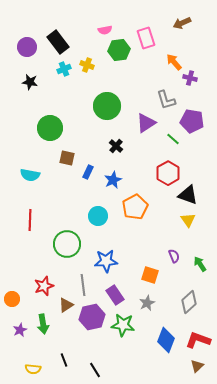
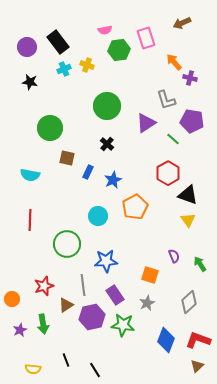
black cross at (116, 146): moved 9 px left, 2 px up
black line at (64, 360): moved 2 px right
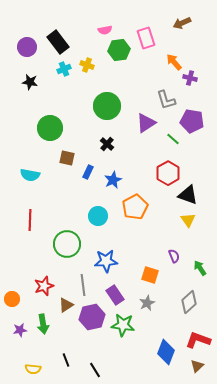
green arrow at (200, 264): moved 4 px down
purple star at (20, 330): rotated 16 degrees clockwise
blue diamond at (166, 340): moved 12 px down
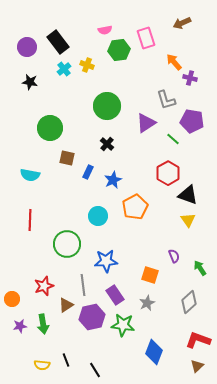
cyan cross at (64, 69): rotated 16 degrees counterclockwise
purple star at (20, 330): moved 4 px up
blue diamond at (166, 352): moved 12 px left
yellow semicircle at (33, 369): moved 9 px right, 4 px up
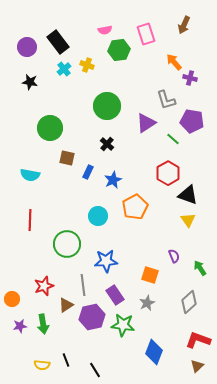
brown arrow at (182, 23): moved 2 px right, 2 px down; rotated 42 degrees counterclockwise
pink rectangle at (146, 38): moved 4 px up
